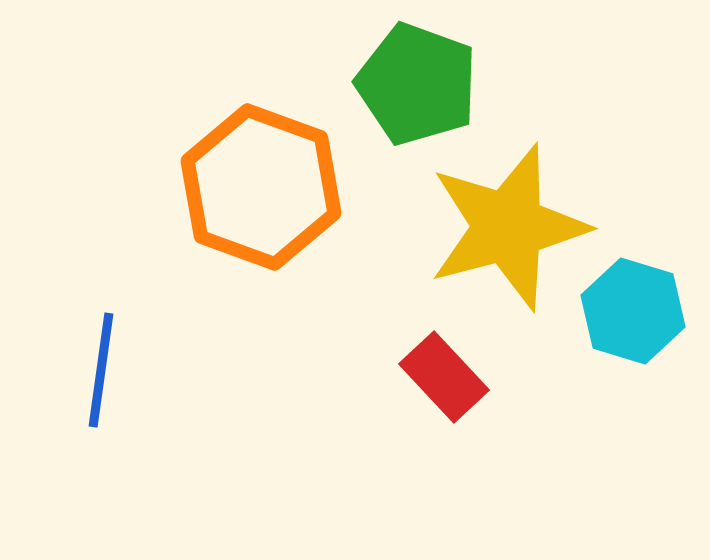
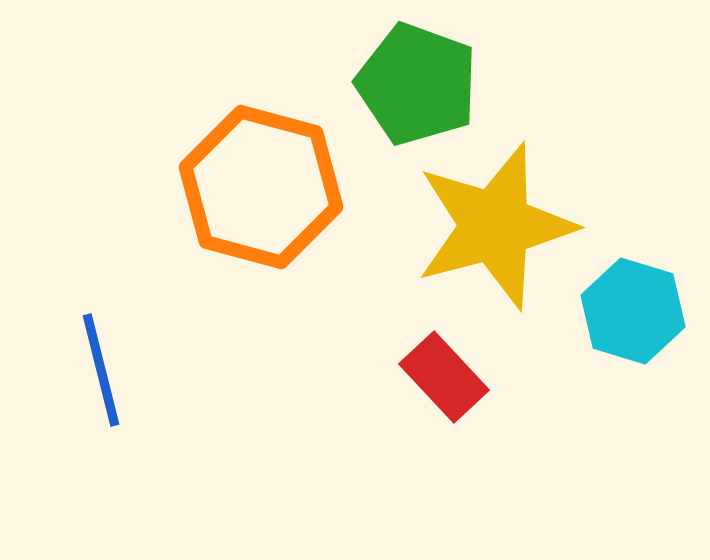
orange hexagon: rotated 5 degrees counterclockwise
yellow star: moved 13 px left, 1 px up
blue line: rotated 22 degrees counterclockwise
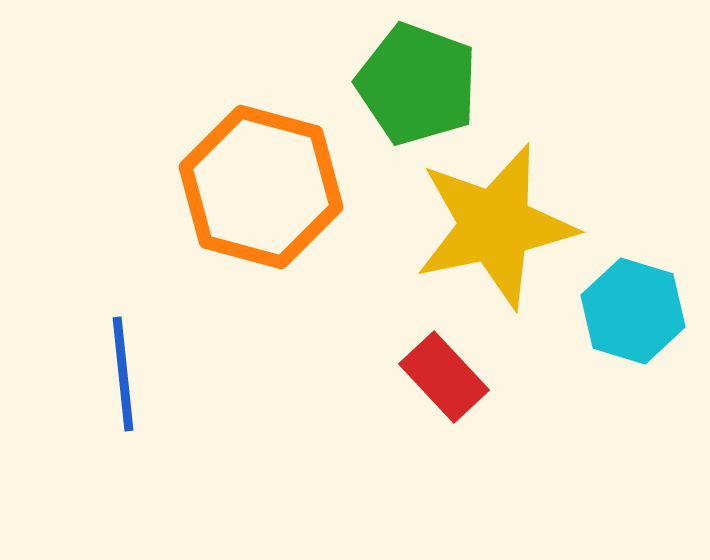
yellow star: rotated 3 degrees clockwise
blue line: moved 22 px right, 4 px down; rotated 8 degrees clockwise
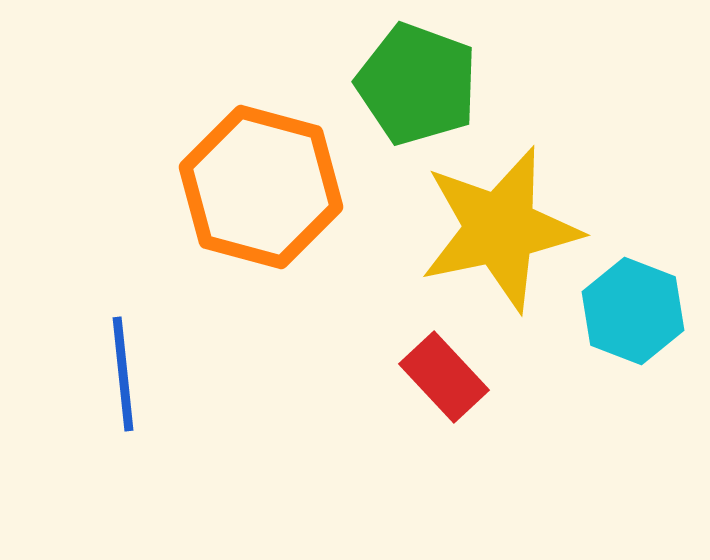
yellow star: moved 5 px right, 3 px down
cyan hexagon: rotated 4 degrees clockwise
